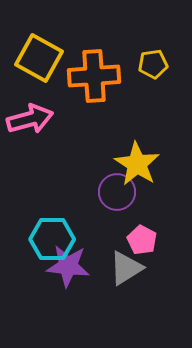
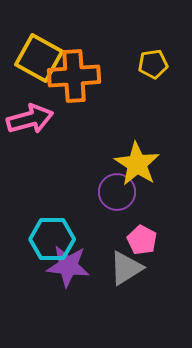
orange cross: moved 20 px left
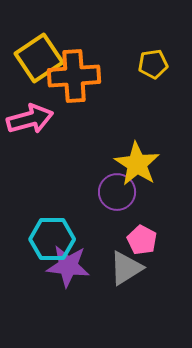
yellow square: rotated 27 degrees clockwise
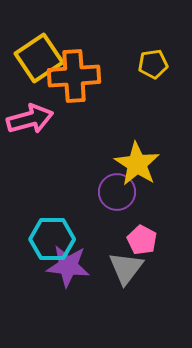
gray triangle: rotated 21 degrees counterclockwise
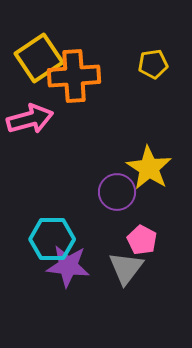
yellow star: moved 12 px right, 4 px down
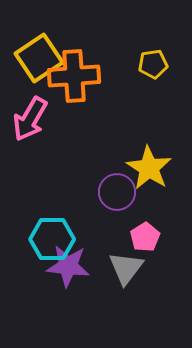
pink arrow: rotated 135 degrees clockwise
pink pentagon: moved 3 px right, 3 px up; rotated 12 degrees clockwise
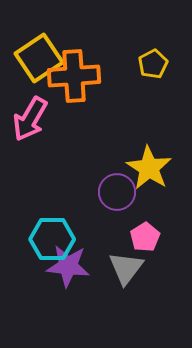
yellow pentagon: rotated 20 degrees counterclockwise
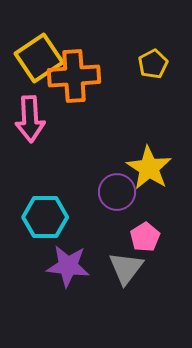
pink arrow: rotated 33 degrees counterclockwise
cyan hexagon: moved 7 px left, 22 px up
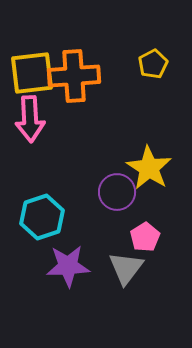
yellow square: moved 7 px left, 15 px down; rotated 27 degrees clockwise
cyan hexagon: moved 3 px left; rotated 18 degrees counterclockwise
purple star: rotated 9 degrees counterclockwise
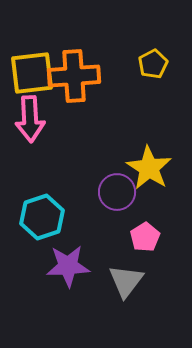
gray triangle: moved 13 px down
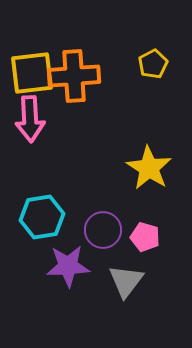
purple circle: moved 14 px left, 38 px down
cyan hexagon: rotated 9 degrees clockwise
pink pentagon: rotated 24 degrees counterclockwise
